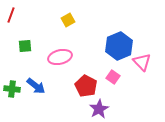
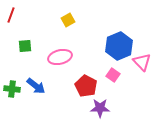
pink square: moved 2 px up
purple star: moved 1 px right, 1 px up; rotated 30 degrees clockwise
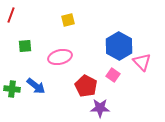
yellow square: rotated 16 degrees clockwise
blue hexagon: rotated 8 degrees counterclockwise
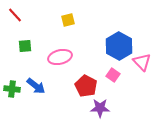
red line: moved 4 px right; rotated 63 degrees counterclockwise
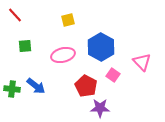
blue hexagon: moved 18 px left, 1 px down
pink ellipse: moved 3 px right, 2 px up
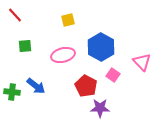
green cross: moved 3 px down
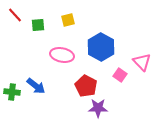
green square: moved 13 px right, 21 px up
pink ellipse: moved 1 px left; rotated 25 degrees clockwise
pink square: moved 7 px right
purple star: moved 2 px left
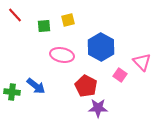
green square: moved 6 px right, 1 px down
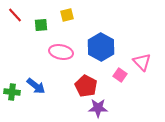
yellow square: moved 1 px left, 5 px up
green square: moved 3 px left, 1 px up
pink ellipse: moved 1 px left, 3 px up
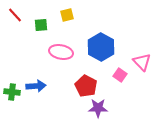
blue arrow: rotated 42 degrees counterclockwise
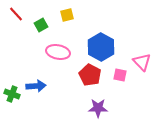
red line: moved 1 px right, 1 px up
green square: rotated 24 degrees counterclockwise
pink ellipse: moved 3 px left
pink square: rotated 24 degrees counterclockwise
red pentagon: moved 4 px right, 11 px up
green cross: moved 2 px down; rotated 14 degrees clockwise
